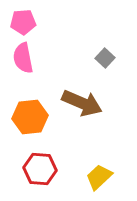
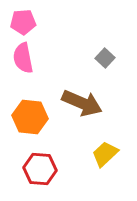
orange hexagon: rotated 12 degrees clockwise
yellow trapezoid: moved 6 px right, 23 px up
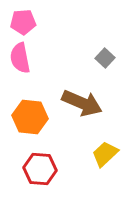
pink semicircle: moved 3 px left
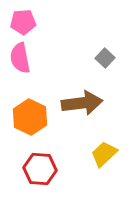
brown arrow: rotated 30 degrees counterclockwise
orange hexagon: rotated 20 degrees clockwise
yellow trapezoid: moved 1 px left
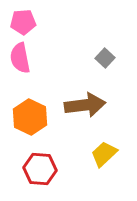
brown arrow: moved 3 px right, 2 px down
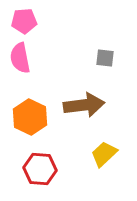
pink pentagon: moved 1 px right, 1 px up
gray square: rotated 36 degrees counterclockwise
brown arrow: moved 1 px left
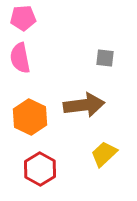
pink pentagon: moved 1 px left, 3 px up
red hexagon: rotated 24 degrees clockwise
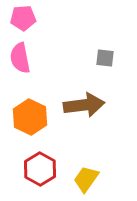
yellow trapezoid: moved 18 px left, 25 px down; rotated 12 degrees counterclockwise
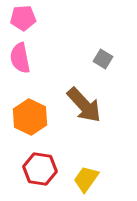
gray square: moved 2 px left, 1 px down; rotated 24 degrees clockwise
brown arrow: rotated 54 degrees clockwise
red hexagon: rotated 20 degrees counterclockwise
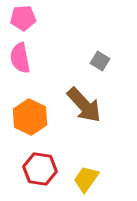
gray square: moved 3 px left, 2 px down
